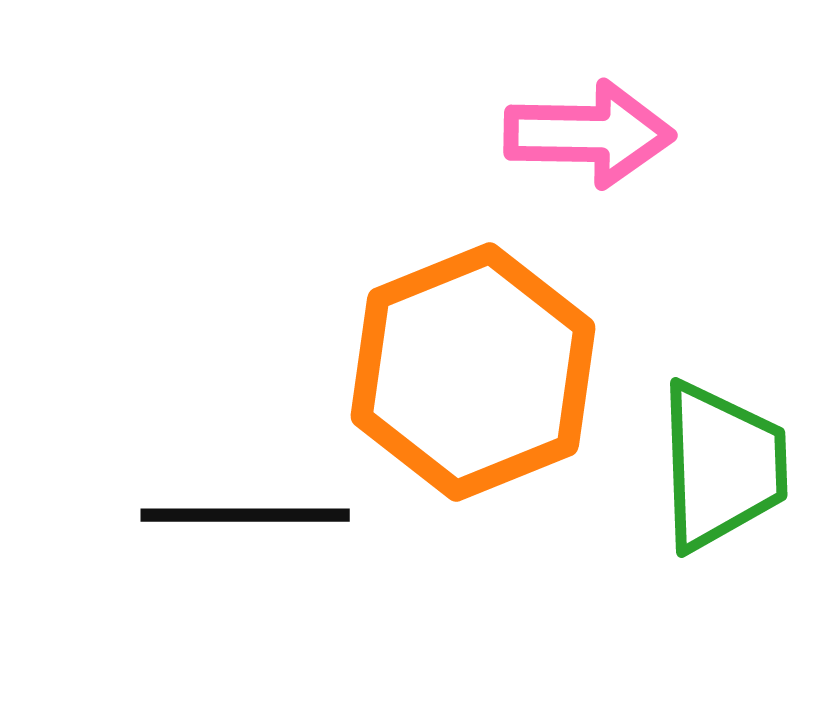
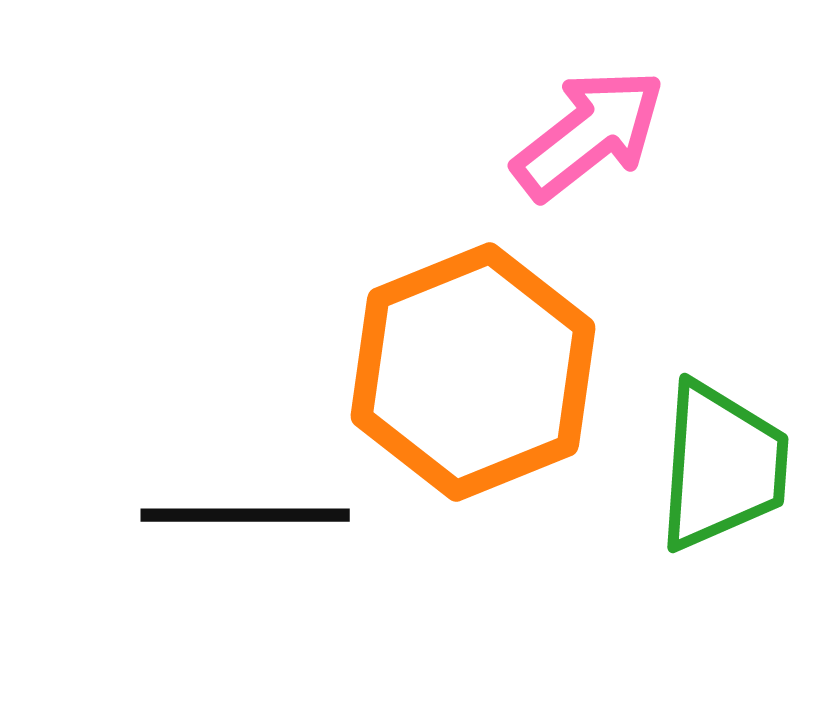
pink arrow: rotated 39 degrees counterclockwise
green trapezoid: rotated 6 degrees clockwise
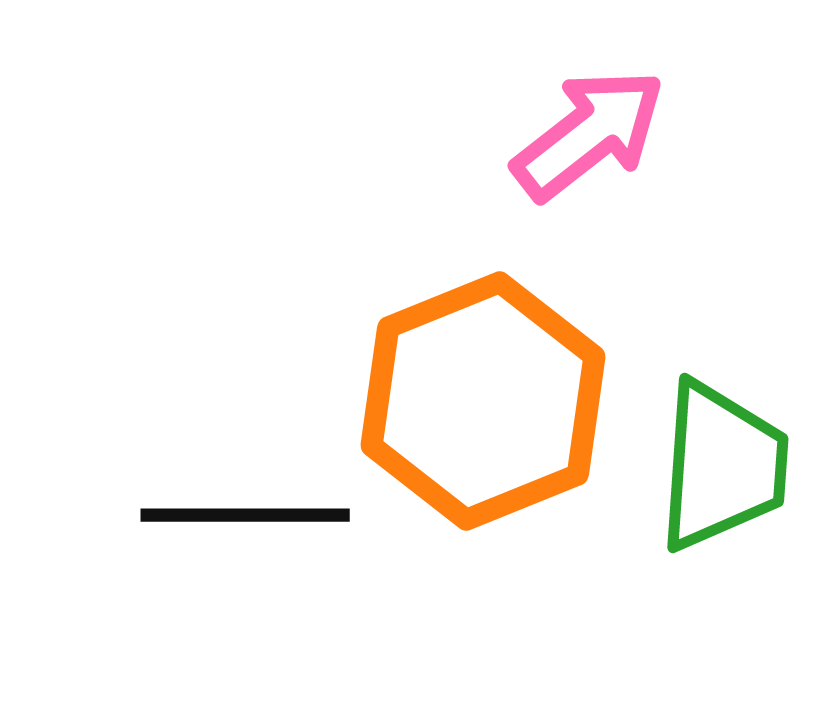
orange hexagon: moved 10 px right, 29 px down
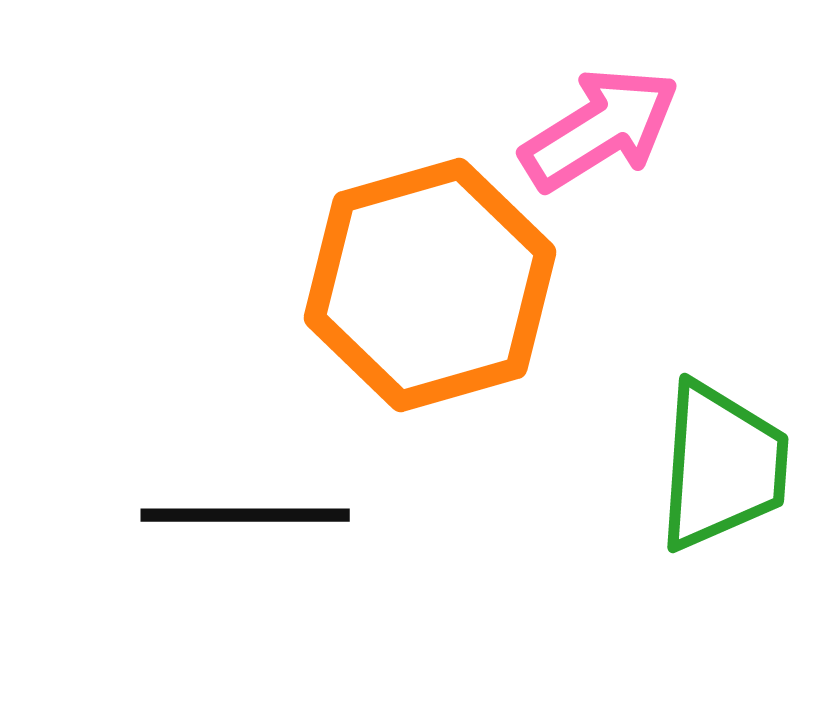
pink arrow: moved 11 px right, 5 px up; rotated 6 degrees clockwise
orange hexagon: moved 53 px left, 116 px up; rotated 6 degrees clockwise
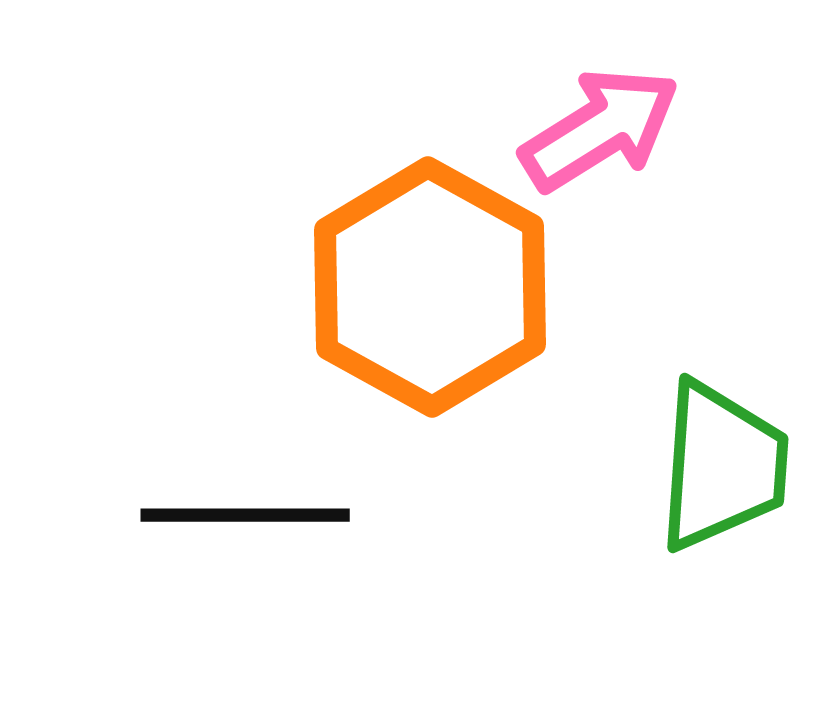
orange hexagon: moved 2 px down; rotated 15 degrees counterclockwise
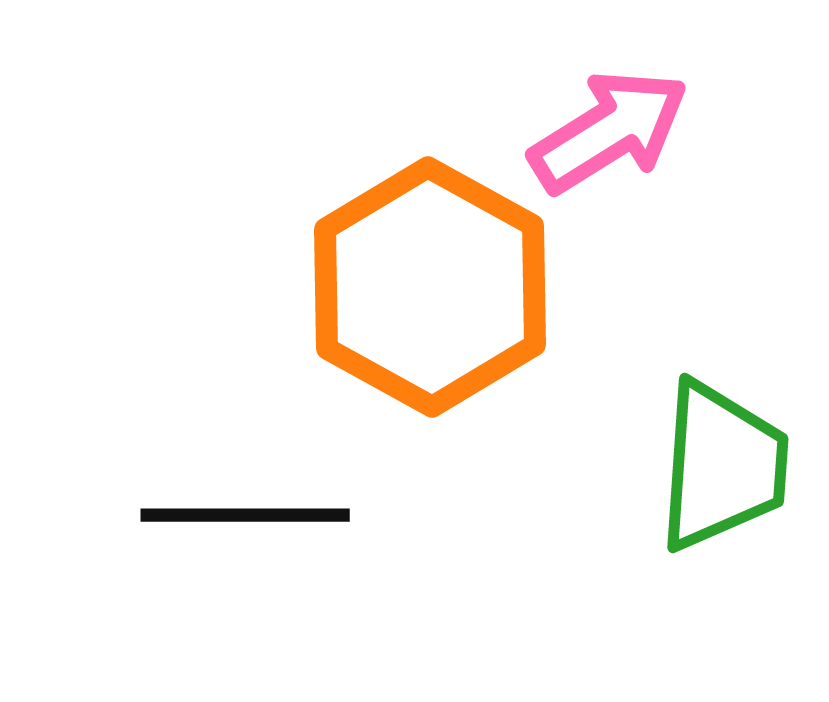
pink arrow: moved 9 px right, 2 px down
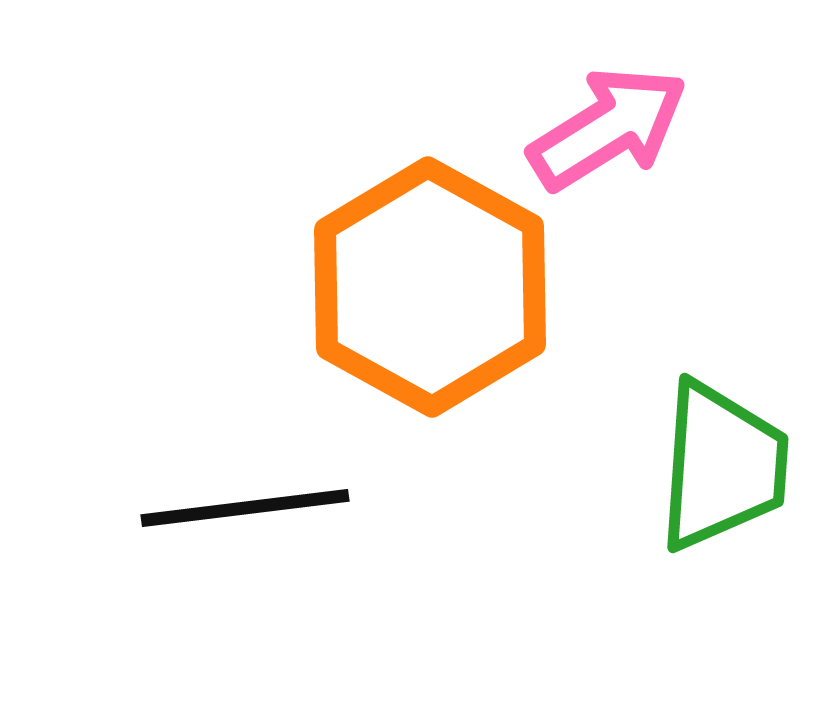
pink arrow: moved 1 px left, 3 px up
black line: moved 7 px up; rotated 7 degrees counterclockwise
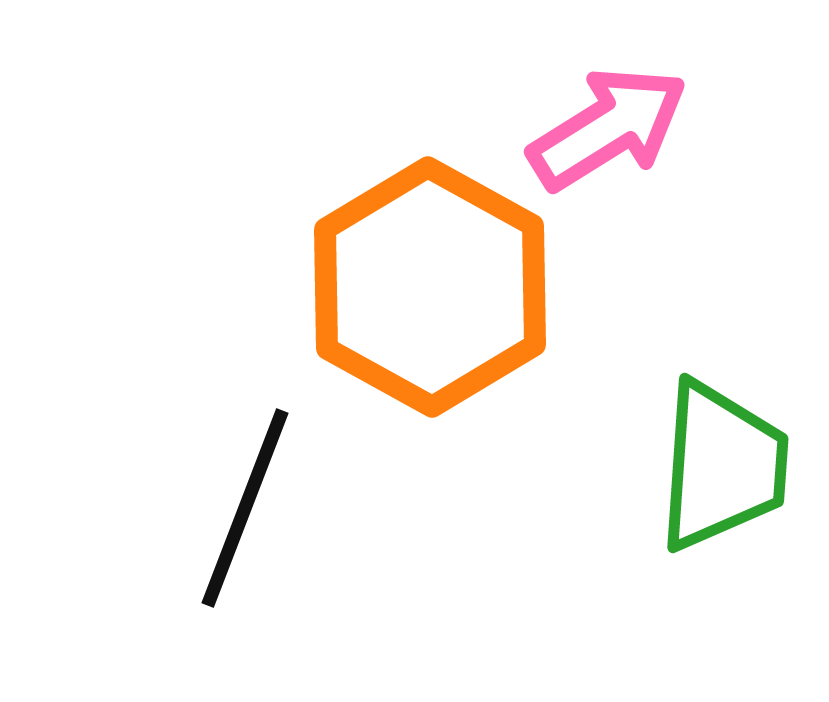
black line: rotated 62 degrees counterclockwise
